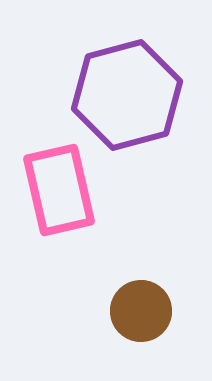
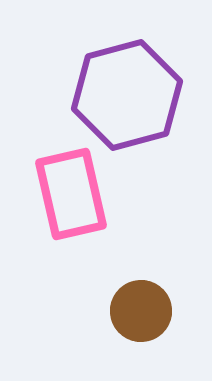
pink rectangle: moved 12 px right, 4 px down
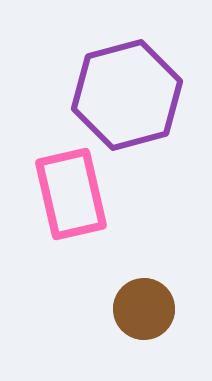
brown circle: moved 3 px right, 2 px up
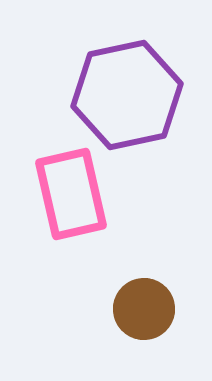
purple hexagon: rotated 3 degrees clockwise
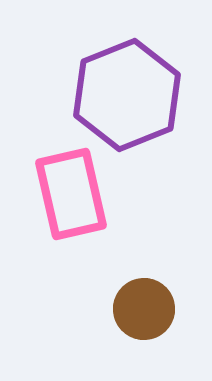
purple hexagon: rotated 10 degrees counterclockwise
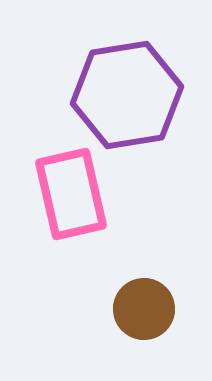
purple hexagon: rotated 13 degrees clockwise
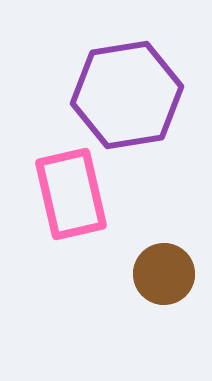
brown circle: moved 20 px right, 35 px up
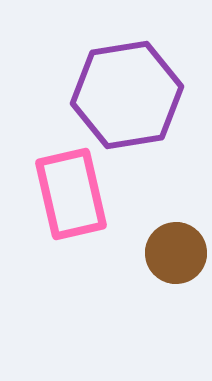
brown circle: moved 12 px right, 21 px up
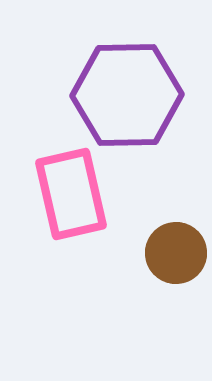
purple hexagon: rotated 8 degrees clockwise
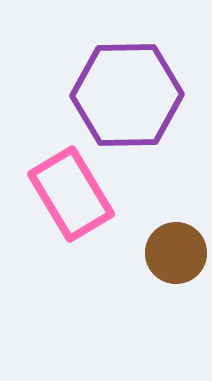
pink rectangle: rotated 18 degrees counterclockwise
